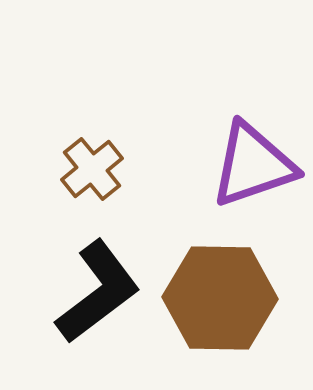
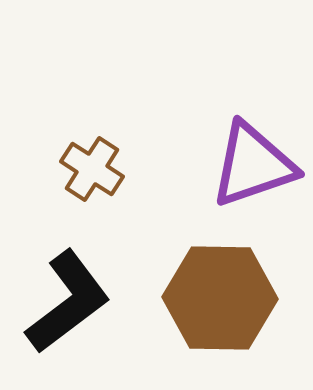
brown cross: rotated 18 degrees counterclockwise
black L-shape: moved 30 px left, 10 px down
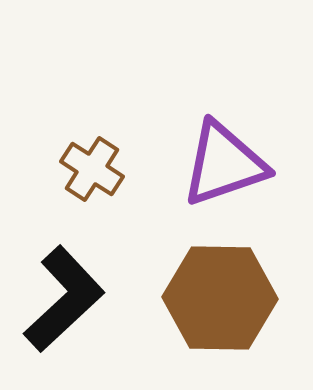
purple triangle: moved 29 px left, 1 px up
black L-shape: moved 4 px left, 3 px up; rotated 6 degrees counterclockwise
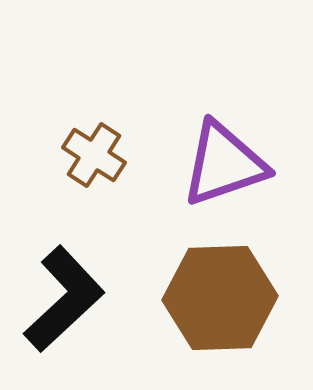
brown cross: moved 2 px right, 14 px up
brown hexagon: rotated 3 degrees counterclockwise
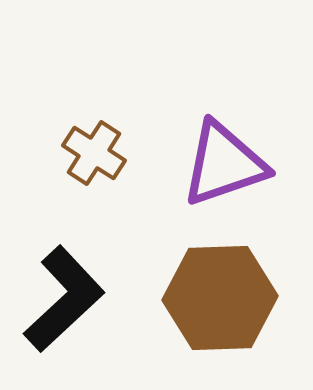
brown cross: moved 2 px up
